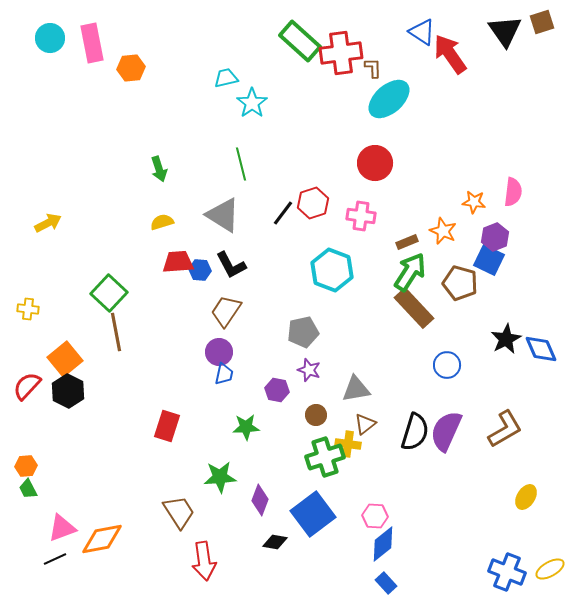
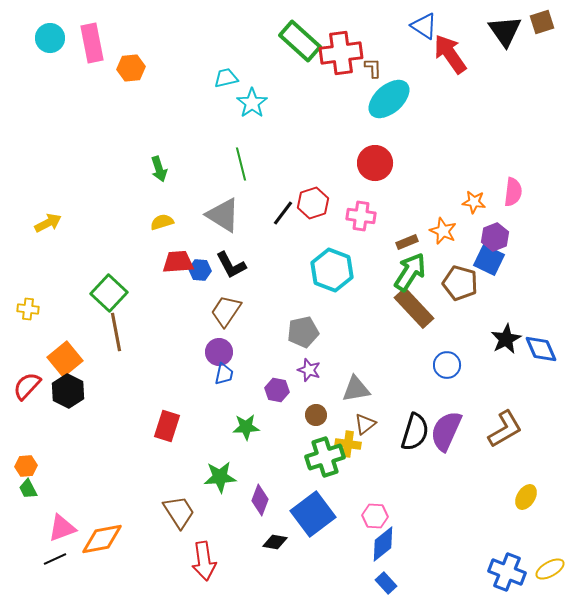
blue triangle at (422, 32): moved 2 px right, 6 px up
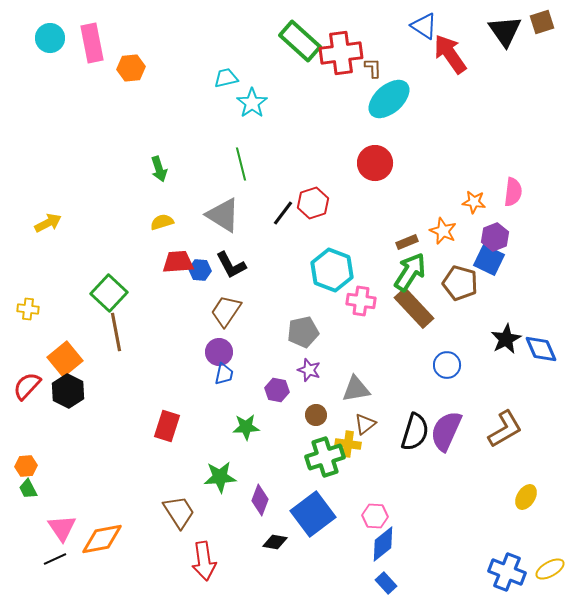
pink cross at (361, 216): moved 85 px down
pink triangle at (62, 528): rotated 44 degrees counterclockwise
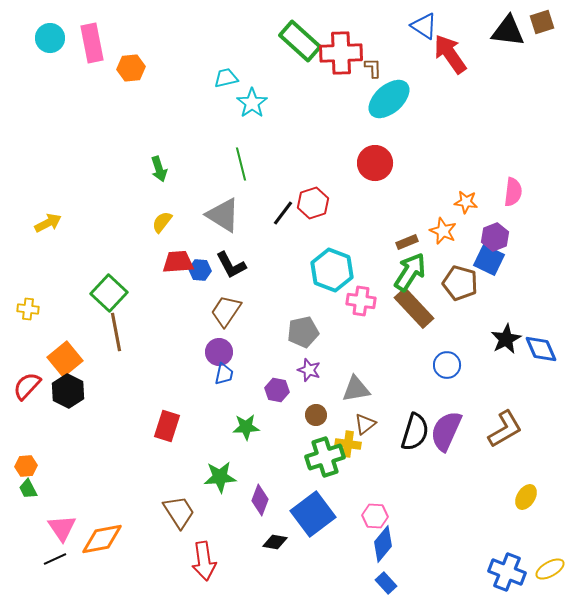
black triangle at (505, 31): moved 3 px right; rotated 48 degrees counterclockwise
red cross at (341, 53): rotated 6 degrees clockwise
orange star at (474, 202): moved 8 px left
yellow semicircle at (162, 222): rotated 35 degrees counterclockwise
blue diamond at (383, 544): rotated 12 degrees counterclockwise
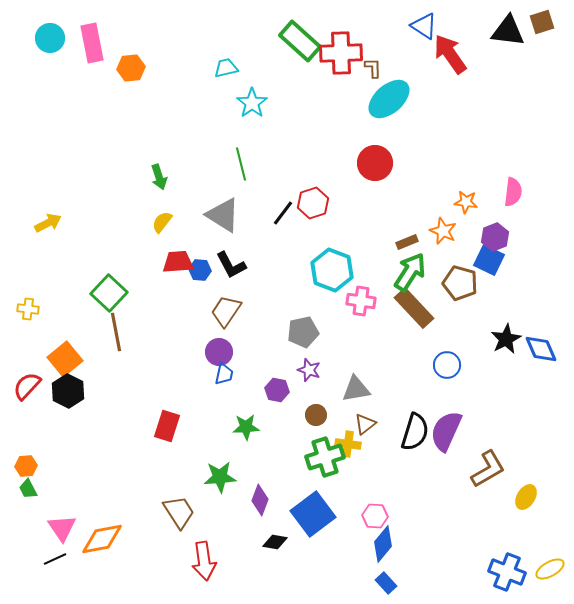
cyan trapezoid at (226, 78): moved 10 px up
green arrow at (159, 169): moved 8 px down
brown L-shape at (505, 429): moved 17 px left, 40 px down
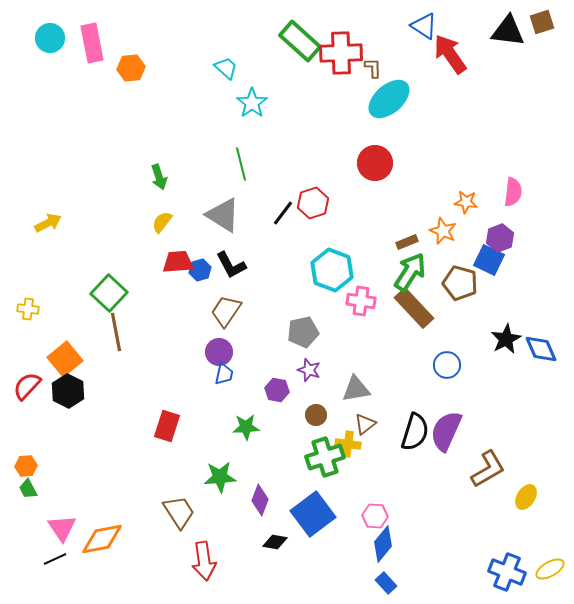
cyan trapezoid at (226, 68): rotated 55 degrees clockwise
purple hexagon at (495, 237): moved 5 px right, 1 px down
blue hexagon at (200, 270): rotated 20 degrees counterclockwise
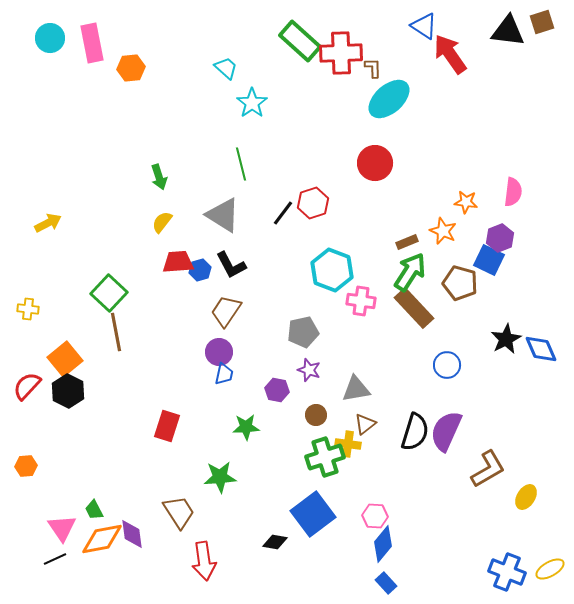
green trapezoid at (28, 489): moved 66 px right, 21 px down
purple diamond at (260, 500): moved 128 px left, 34 px down; rotated 28 degrees counterclockwise
